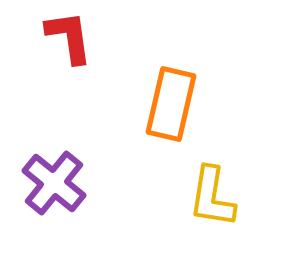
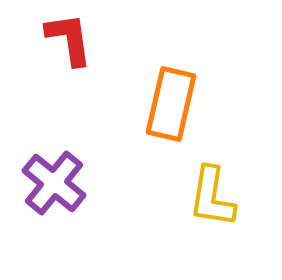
red L-shape: moved 2 px down
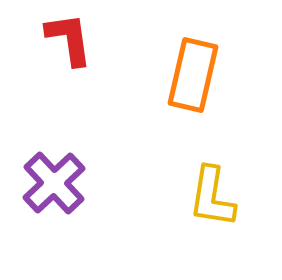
orange rectangle: moved 22 px right, 29 px up
purple cross: rotated 8 degrees clockwise
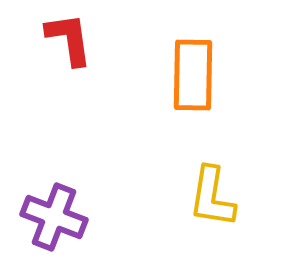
orange rectangle: rotated 12 degrees counterclockwise
purple cross: moved 34 px down; rotated 26 degrees counterclockwise
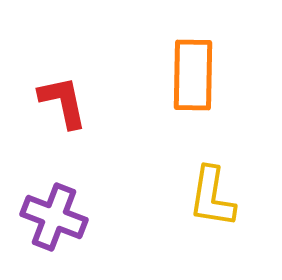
red L-shape: moved 6 px left, 63 px down; rotated 4 degrees counterclockwise
